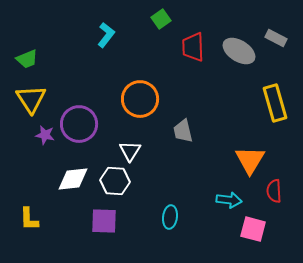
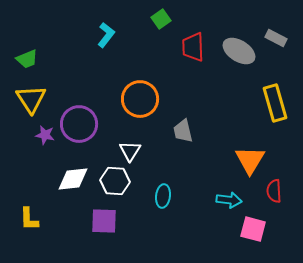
cyan ellipse: moved 7 px left, 21 px up
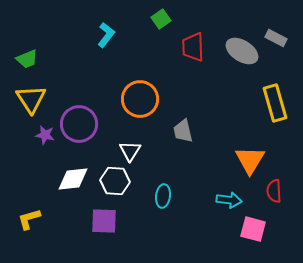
gray ellipse: moved 3 px right
yellow L-shape: rotated 75 degrees clockwise
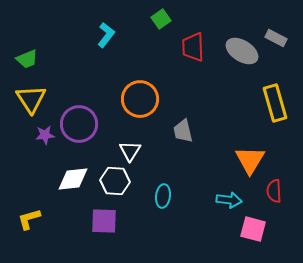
purple star: rotated 18 degrees counterclockwise
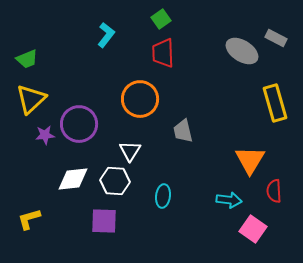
red trapezoid: moved 30 px left, 6 px down
yellow triangle: rotated 20 degrees clockwise
pink square: rotated 20 degrees clockwise
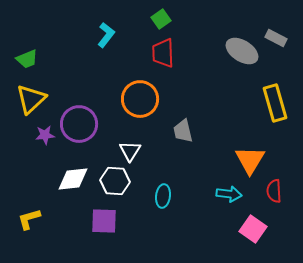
cyan arrow: moved 6 px up
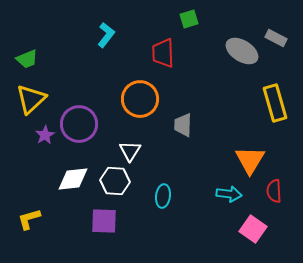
green square: moved 28 px right; rotated 18 degrees clockwise
gray trapezoid: moved 6 px up; rotated 15 degrees clockwise
purple star: rotated 24 degrees counterclockwise
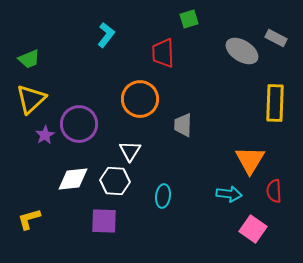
green trapezoid: moved 2 px right
yellow rectangle: rotated 18 degrees clockwise
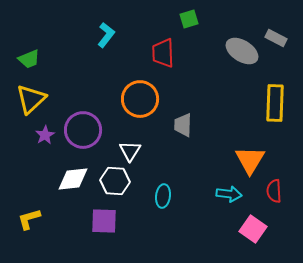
purple circle: moved 4 px right, 6 px down
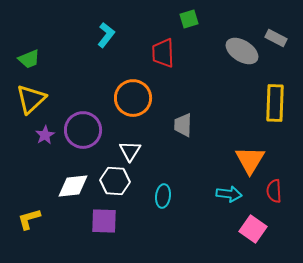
orange circle: moved 7 px left, 1 px up
white diamond: moved 7 px down
